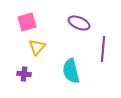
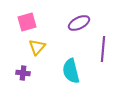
purple ellipse: rotated 50 degrees counterclockwise
purple cross: moved 1 px left, 1 px up
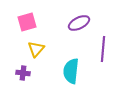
yellow triangle: moved 1 px left, 2 px down
cyan semicircle: rotated 20 degrees clockwise
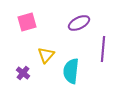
yellow triangle: moved 10 px right, 6 px down
purple cross: rotated 32 degrees clockwise
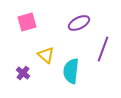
purple line: rotated 15 degrees clockwise
yellow triangle: rotated 30 degrees counterclockwise
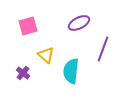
pink square: moved 1 px right, 4 px down
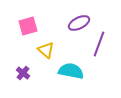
purple line: moved 4 px left, 5 px up
yellow triangle: moved 5 px up
cyan semicircle: rotated 95 degrees clockwise
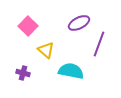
pink square: rotated 30 degrees counterclockwise
purple cross: rotated 24 degrees counterclockwise
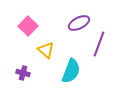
cyan semicircle: rotated 100 degrees clockwise
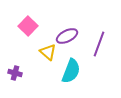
purple ellipse: moved 12 px left, 13 px down
yellow triangle: moved 2 px right, 2 px down
purple cross: moved 8 px left
